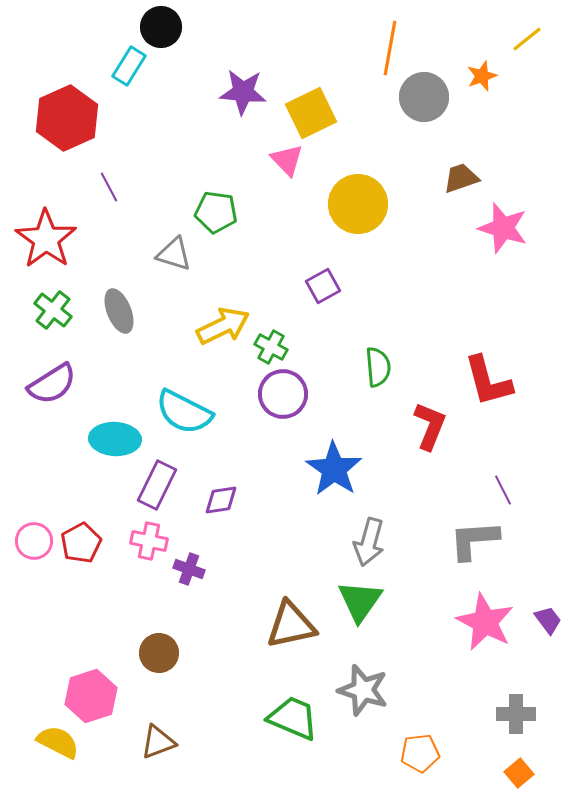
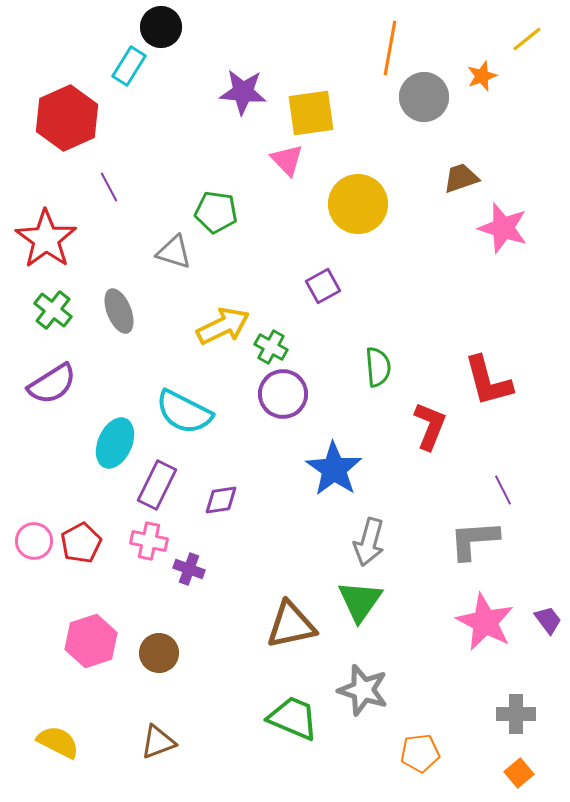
yellow square at (311, 113): rotated 18 degrees clockwise
gray triangle at (174, 254): moved 2 px up
cyan ellipse at (115, 439): moved 4 px down; rotated 69 degrees counterclockwise
pink hexagon at (91, 696): moved 55 px up
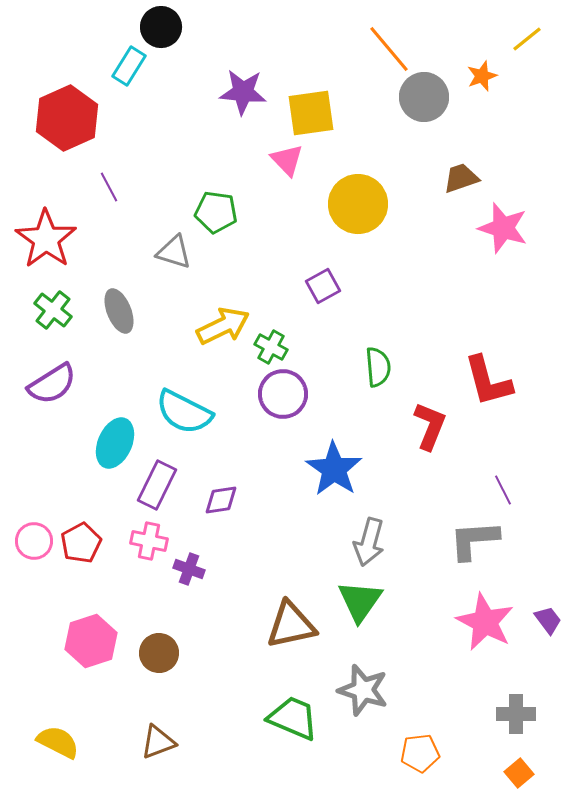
orange line at (390, 48): moved 1 px left, 1 px down; rotated 50 degrees counterclockwise
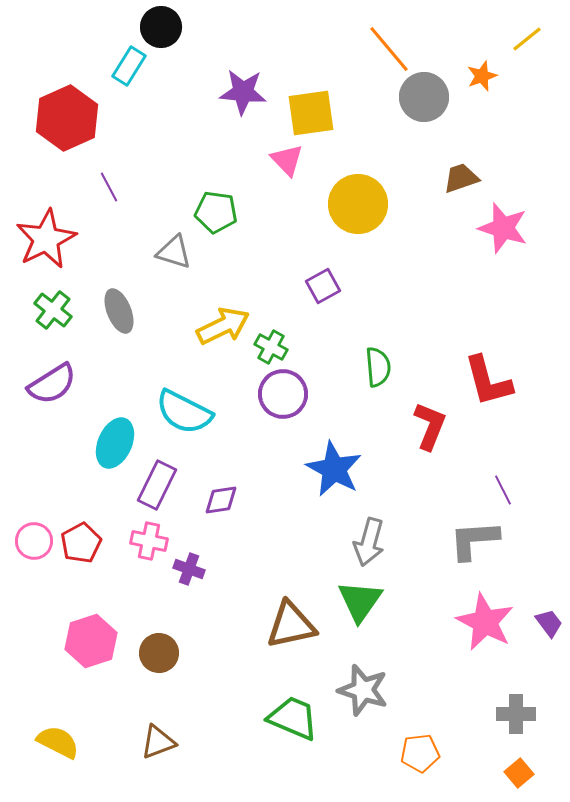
red star at (46, 239): rotated 10 degrees clockwise
blue star at (334, 469): rotated 6 degrees counterclockwise
purple trapezoid at (548, 620): moved 1 px right, 3 px down
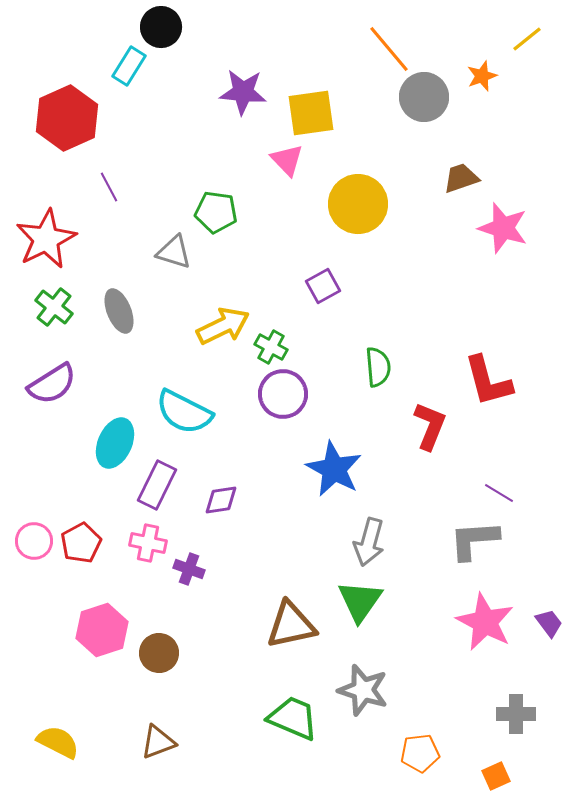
green cross at (53, 310): moved 1 px right, 3 px up
purple line at (503, 490): moved 4 px left, 3 px down; rotated 32 degrees counterclockwise
pink cross at (149, 541): moved 1 px left, 2 px down
pink hexagon at (91, 641): moved 11 px right, 11 px up
orange square at (519, 773): moved 23 px left, 3 px down; rotated 16 degrees clockwise
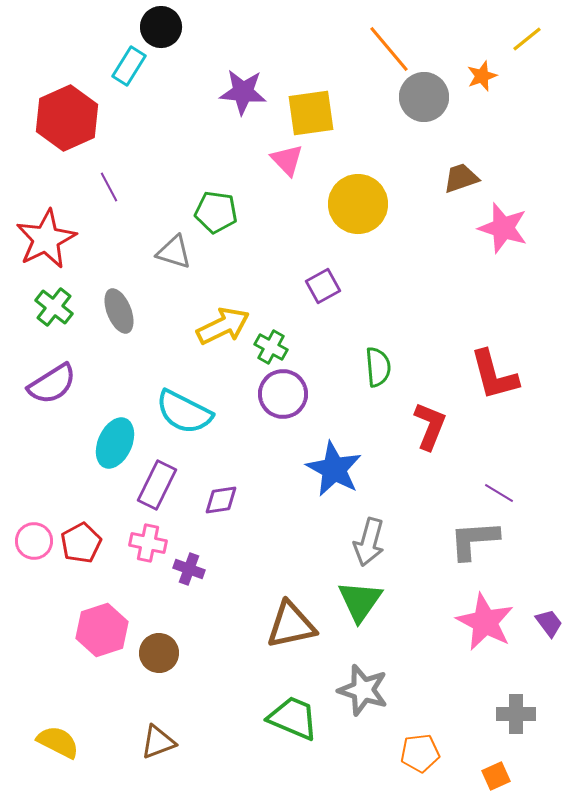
red L-shape at (488, 381): moved 6 px right, 6 px up
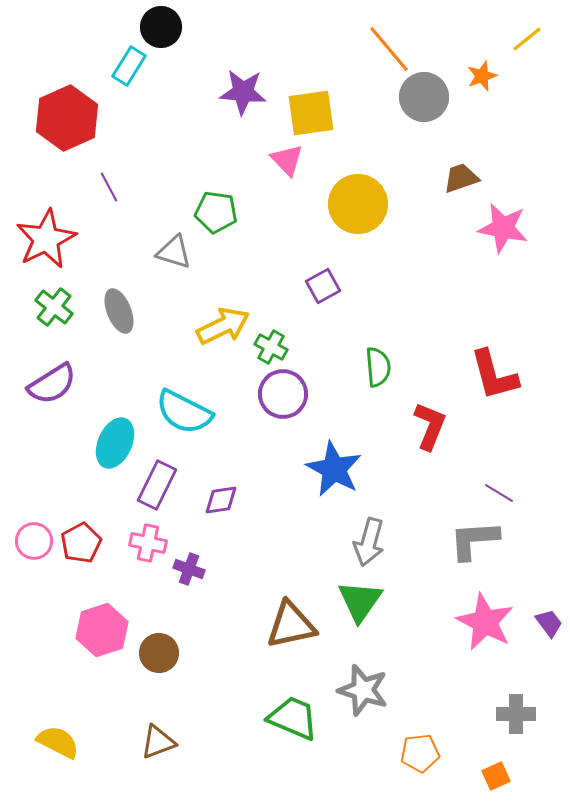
pink star at (503, 228): rotated 6 degrees counterclockwise
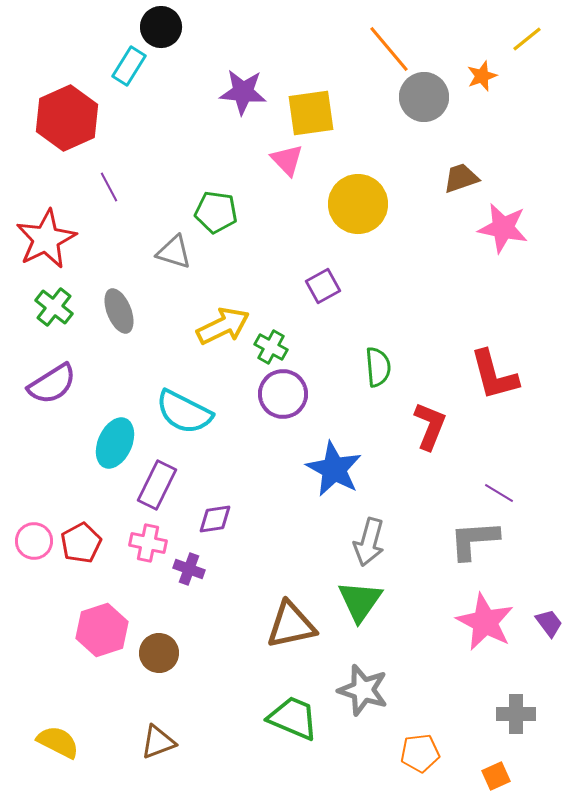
purple diamond at (221, 500): moved 6 px left, 19 px down
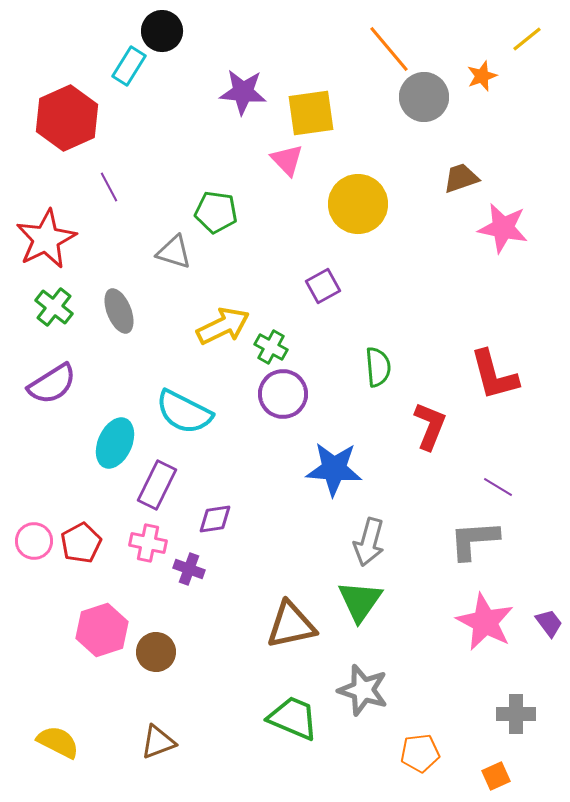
black circle at (161, 27): moved 1 px right, 4 px down
blue star at (334, 469): rotated 24 degrees counterclockwise
purple line at (499, 493): moved 1 px left, 6 px up
brown circle at (159, 653): moved 3 px left, 1 px up
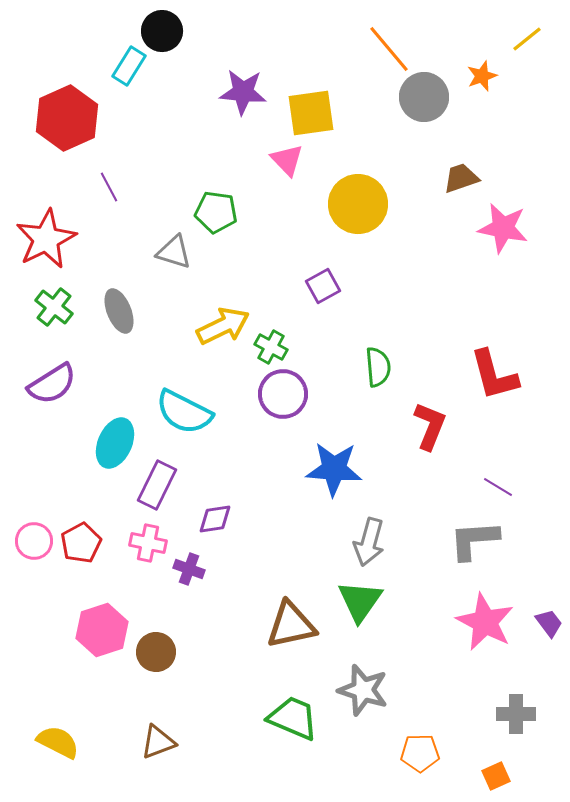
orange pentagon at (420, 753): rotated 6 degrees clockwise
